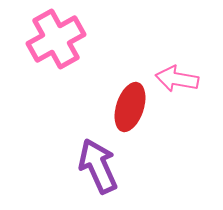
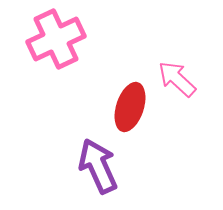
pink cross: rotated 4 degrees clockwise
pink arrow: rotated 33 degrees clockwise
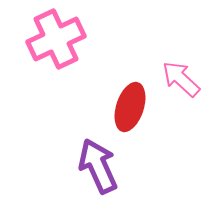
pink arrow: moved 4 px right
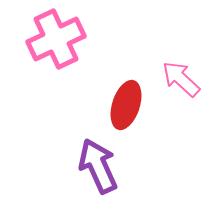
red ellipse: moved 4 px left, 2 px up
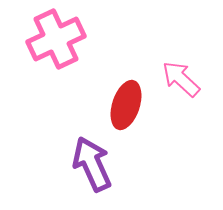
purple arrow: moved 6 px left, 2 px up
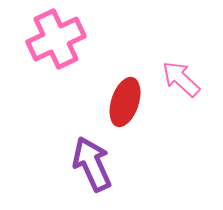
red ellipse: moved 1 px left, 3 px up
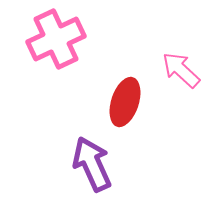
pink arrow: moved 9 px up
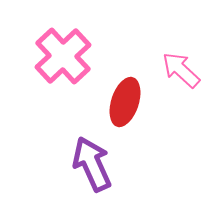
pink cross: moved 7 px right, 17 px down; rotated 18 degrees counterclockwise
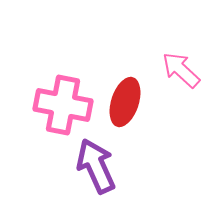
pink cross: moved 49 px down; rotated 36 degrees counterclockwise
purple arrow: moved 4 px right, 2 px down
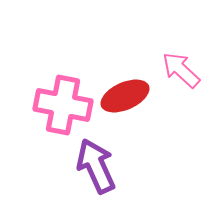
red ellipse: moved 6 px up; rotated 48 degrees clockwise
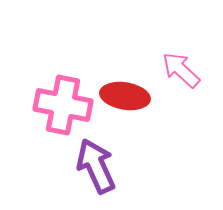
red ellipse: rotated 33 degrees clockwise
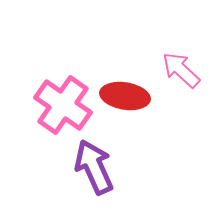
pink cross: rotated 24 degrees clockwise
purple arrow: moved 2 px left, 1 px down
